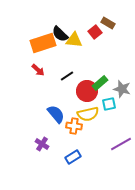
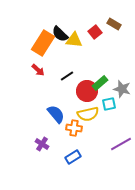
brown rectangle: moved 6 px right, 1 px down
orange rectangle: rotated 40 degrees counterclockwise
orange cross: moved 2 px down
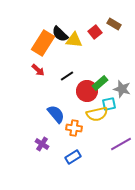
yellow semicircle: moved 9 px right
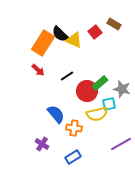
yellow triangle: rotated 18 degrees clockwise
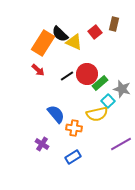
brown rectangle: rotated 72 degrees clockwise
yellow triangle: moved 2 px down
red circle: moved 17 px up
cyan square: moved 1 px left, 3 px up; rotated 32 degrees counterclockwise
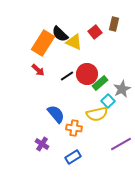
gray star: rotated 30 degrees clockwise
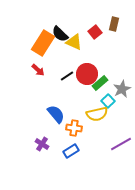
blue rectangle: moved 2 px left, 6 px up
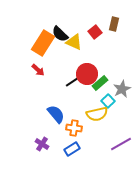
black line: moved 5 px right, 6 px down
blue rectangle: moved 1 px right, 2 px up
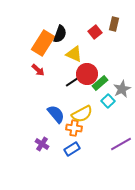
black semicircle: rotated 114 degrees counterclockwise
yellow triangle: moved 12 px down
yellow semicircle: moved 15 px left; rotated 15 degrees counterclockwise
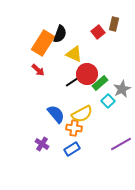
red square: moved 3 px right
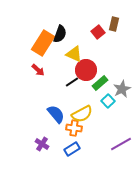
red circle: moved 1 px left, 4 px up
